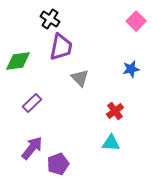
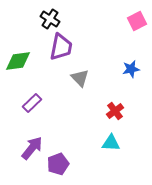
pink square: moved 1 px right; rotated 18 degrees clockwise
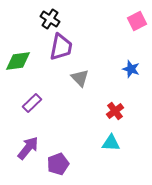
blue star: rotated 30 degrees clockwise
purple arrow: moved 4 px left
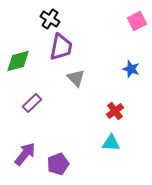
green diamond: rotated 8 degrees counterclockwise
gray triangle: moved 4 px left
purple arrow: moved 3 px left, 6 px down
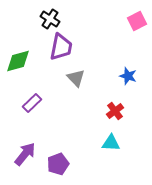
blue star: moved 3 px left, 7 px down
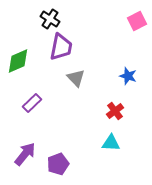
green diamond: rotated 8 degrees counterclockwise
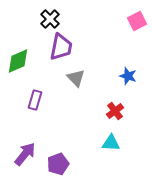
black cross: rotated 12 degrees clockwise
purple rectangle: moved 3 px right, 3 px up; rotated 30 degrees counterclockwise
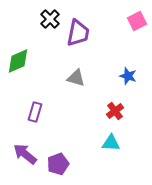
purple trapezoid: moved 17 px right, 14 px up
gray triangle: rotated 30 degrees counterclockwise
purple rectangle: moved 12 px down
purple arrow: rotated 90 degrees counterclockwise
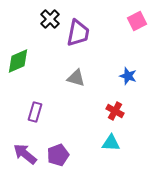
red cross: rotated 24 degrees counterclockwise
purple pentagon: moved 9 px up
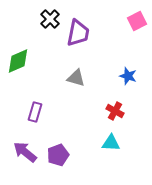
purple arrow: moved 2 px up
